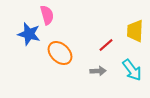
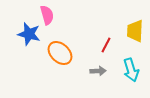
red line: rotated 21 degrees counterclockwise
cyan arrow: moved 1 px left; rotated 20 degrees clockwise
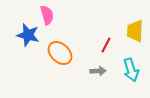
blue star: moved 1 px left, 1 px down
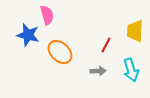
orange ellipse: moved 1 px up
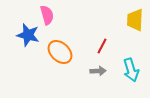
yellow trapezoid: moved 11 px up
red line: moved 4 px left, 1 px down
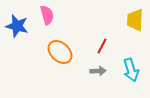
blue star: moved 11 px left, 9 px up
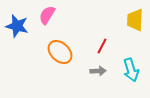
pink semicircle: rotated 132 degrees counterclockwise
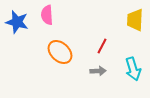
pink semicircle: rotated 36 degrees counterclockwise
blue star: moved 4 px up
cyan arrow: moved 2 px right, 1 px up
